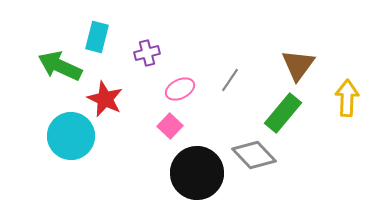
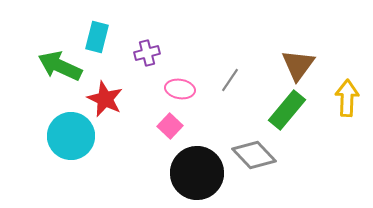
pink ellipse: rotated 36 degrees clockwise
green rectangle: moved 4 px right, 3 px up
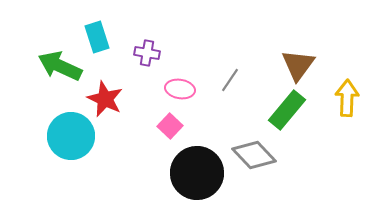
cyan rectangle: rotated 32 degrees counterclockwise
purple cross: rotated 25 degrees clockwise
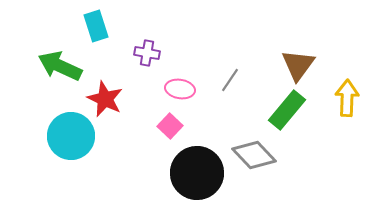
cyan rectangle: moved 1 px left, 11 px up
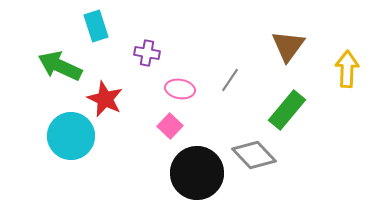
brown triangle: moved 10 px left, 19 px up
yellow arrow: moved 29 px up
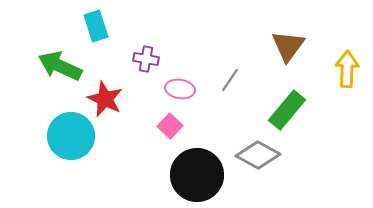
purple cross: moved 1 px left, 6 px down
gray diamond: moved 4 px right; rotated 18 degrees counterclockwise
black circle: moved 2 px down
